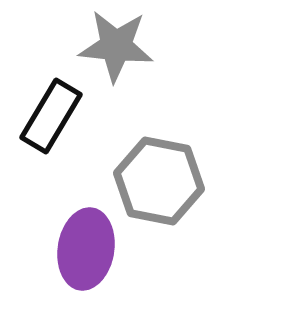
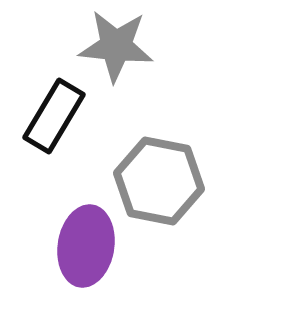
black rectangle: moved 3 px right
purple ellipse: moved 3 px up
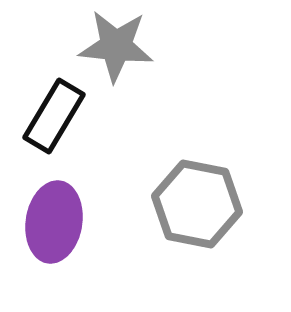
gray hexagon: moved 38 px right, 23 px down
purple ellipse: moved 32 px left, 24 px up
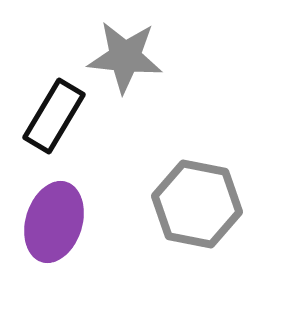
gray star: moved 9 px right, 11 px down
purple ellipse: rotated 8 degrees clockwise
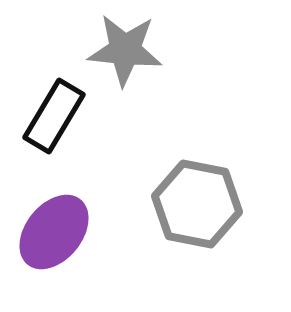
gray star: moved 7 px up
purple ellipse: moved 10 px down; rotated 22 degrees clockwise
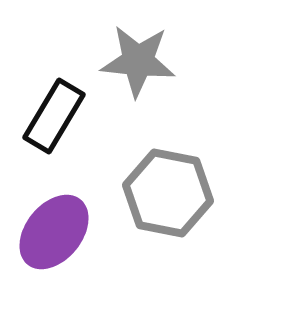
gray star: moved 13 px right, 11 px down
gray hexagon: moved 29 px left, 11 px up
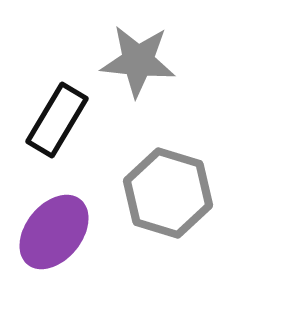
black rectangle: moved 3 px right, 4 px down
gray hexagon: rotated 6 degrees clockwise
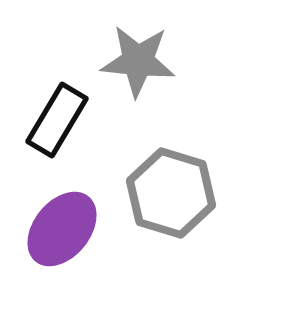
gray hexagon: moved 3 px right
purple ellipse: moved 8 px right, 3 px up
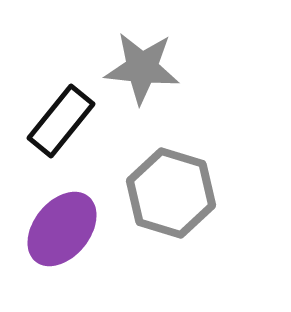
gray star: moved 4 px right, 7 px down
black rectangle: moved 4 px right, 1 px down; rotated 8 degrees clockwise
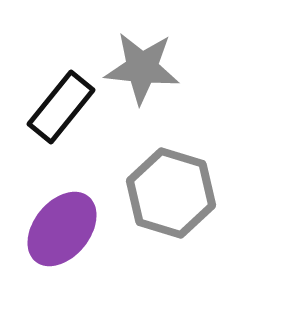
black rectangle: moved 14 px up
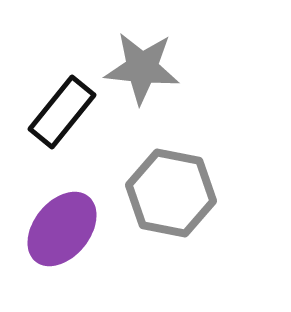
black rectangle: moved 1 px right, 5 px down
gray hexagon: rotated 6 degrees counterclockwise
